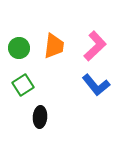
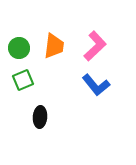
green square: moved 5 px up; rotated 10 degrees clockwise
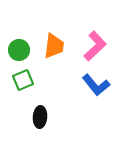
green circle: moved 2 px down
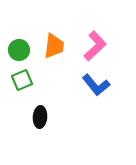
green square: moved 1 px left
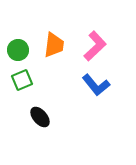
orange trapezoid: moved 1 px up
green circle: moved 1 px left
black ellipse: rotated 45 degrees counterclockwise
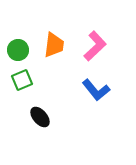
blue L-shape: moved 5 px down
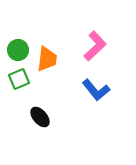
orange trapezoid: moved 7 px left, 14 px down
green square: moved 3 px left, 1 px up
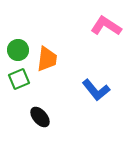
pink L-shape: moved 11 px right, 20 px up; rotated 104 degrees counterclockwise
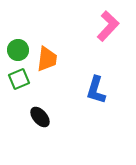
pink L-shape: moved 2 px right; rotated 100 degrees clockwise
blue L-shape: rotated 56 degrees clockwise
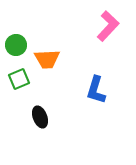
green circle: moved 2 px left, 5 px up
orange trapezoid: rotated 80 degrees clockwise
black ellipse: rotated 20 degrees clockwise
